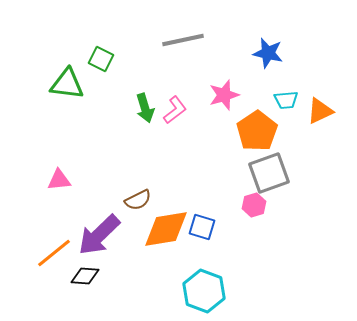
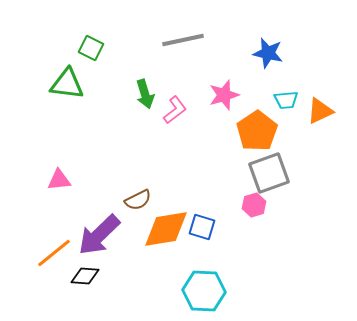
green square: moved 10 px left, 11 px up
green arrow: moved 14 px up
cyan hexagon: rotated 18 degrees counterclockwise
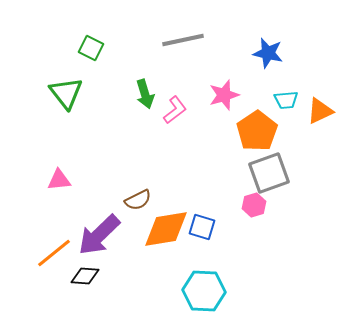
green triangle: moved 1 px left, 9 px down; rotated 45 degrees clockwise
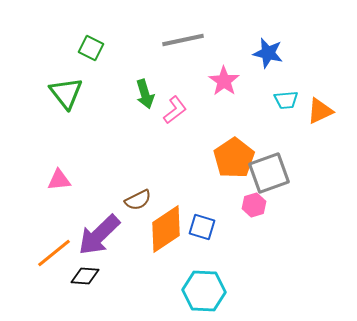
pink star: moved 14 px up; rotated 20 degrees counterclockwise
orange pentagon: moved 23 px left, 27 px down
orange diamond: rotated 24 degrees counterclockwise
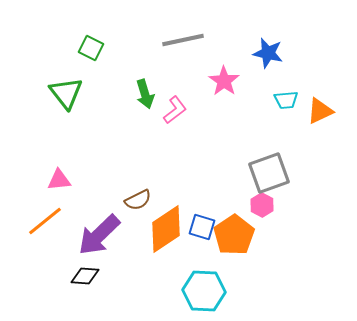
orange pentagon: moved 77 px down
pink hexagon: moved 8 px right; rotated 15 degrees counterclockwise
orange line: moved 9 px left, 32 px up
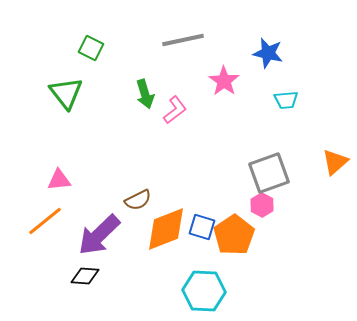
orange triangle: moved 15 px right, 51 px down; rotated 16 degrees counterclockwise
orange diamond: rotated 12 degrees clockwise
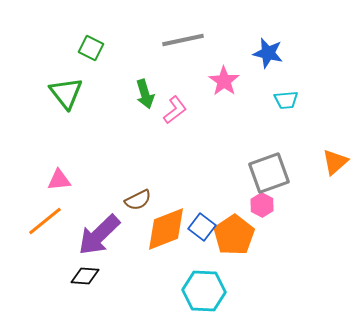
blue square: rotated 20 degrees clockwise
